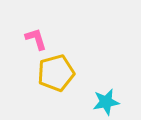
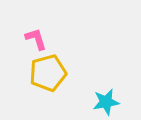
yellow pentagon: moved 8 px left
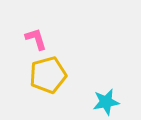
yellow pentagon: moved 2 px down
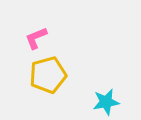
pink L-shape: moved 1 px up; rotated 95 degrees counterclockwise
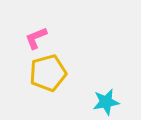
yellow pentagon: moved 2 px up
